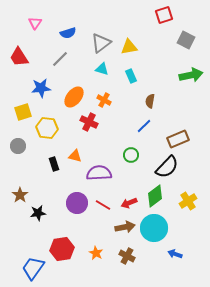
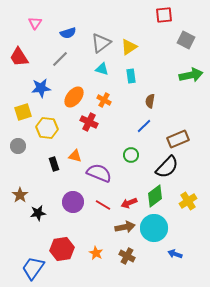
red square: rotated 12 degrees clockwise
yellow triangle: rotated 24 degrees counterclockwise
cyan rectangle: rotated 16 degrees clockwise
purple semicircle: rotated 25 degrees clockwise
purple circle: moved 4 px left, 1 px up
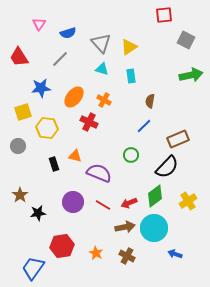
pink triangle: moved 4 px right, 1 px down
gray triangle: rotated 35 degrees counterclockwise
red hexagon: moved 3 px up
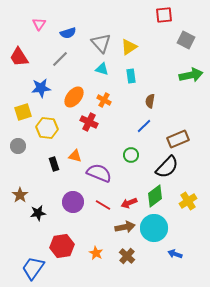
brown cross: rotated 14 degrees clockwise
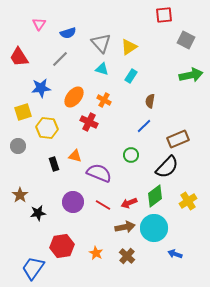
cyan rectangle: rotated 40 degrees clockwise
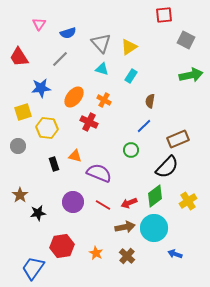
green circle: moved 5 px up
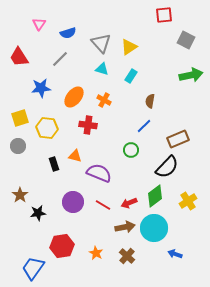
yellow square: moved 3 px left, 6 px down
red cross: moved 1 px left, 3 px down; rotated 18 degrees counterclockwise
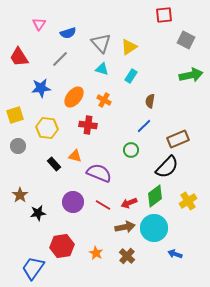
yellow square: moved 5 px left, 3 px up
black rectangle: rotated 24 degrees counterclockwise
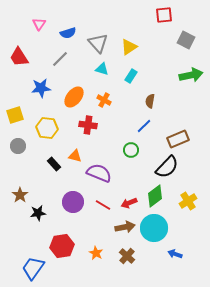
gray triangle: moved 3 px left
